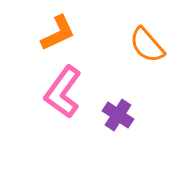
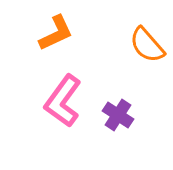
orange L-shape: moved 2 px left
pink L-shape: moved 9 px down
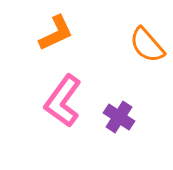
purple cross: moved 1 px right, 2 px down
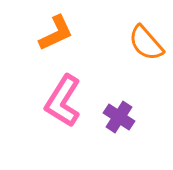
orange semicircle: moved 1 px left, 2 px up
pink L-shape: rotated 4 degrees counterclockwise
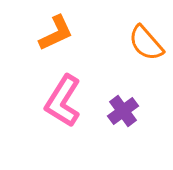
purple cross: moved 4 px right, 6 px up; rotated 20 degrees clockwise
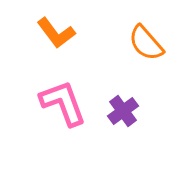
orange L-shape: rotated 78 degrees clockwise
pink L-shape: moved 2 px down; rotated 128 degrees clockwise
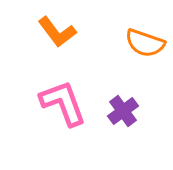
orange L-shape: moved 1 px right, 1 px up
orange semicircle: moved 1 px left; rotated 30 degrees counterclockwise
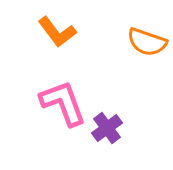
orange semicircle: moved 2 px right, 1 px up
purple cross: moved 16 px left, 17 px down
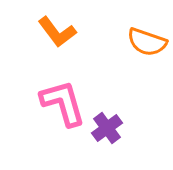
pink L-shape: rotated 4 degrees clockwise
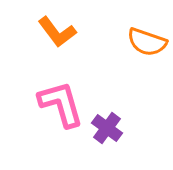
pink L-shape: moved 2 px left, 1 px down
purple cross: rotated 16 degrees counterclockwise
